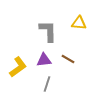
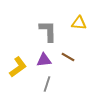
brown line: moved 2 px up
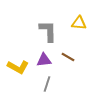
yellow L-shape: rotated 65 degrees clockwise
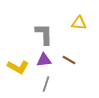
gray L-shape: moved 4 px left, 3 px down
brown line: moved 1 px right, 3 px down
gray line: moved 1 px left
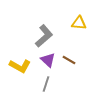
gray L-shape: moved 2 px down; rotated 50 degrees clockwise
purple triangle: moved 4 px right; rotated 49 degrees clockwise
yellow L-shape: moved 2 px right, 1 px up
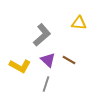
gray L-shape: moved 2 px left, 1 px up
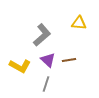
brown line: rotated 40 degrees counterclockwise
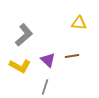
gray L-shape: moved 18 px left
brown line: moved 3 px right, 4 px up
gray line: moved 1 px left, 3 px down
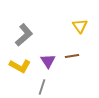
yellow triangle: moved 1 px right, 3 px down; rotated 49 degrees clockwise
purple triangle: moved 1 px down; rotated 14 degrees clockwise
gray line: moved 3 px left
